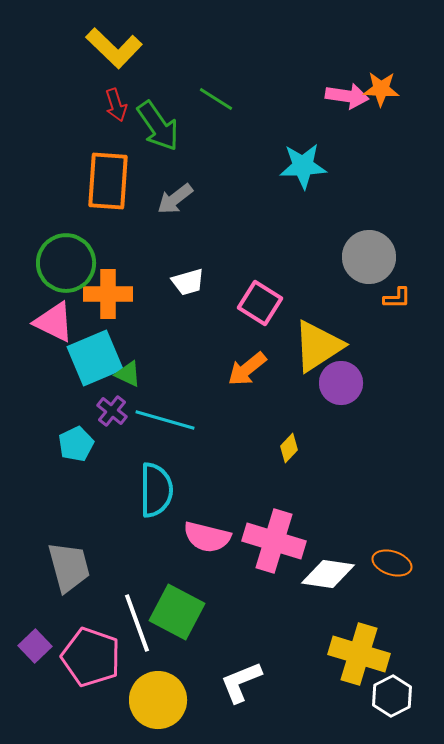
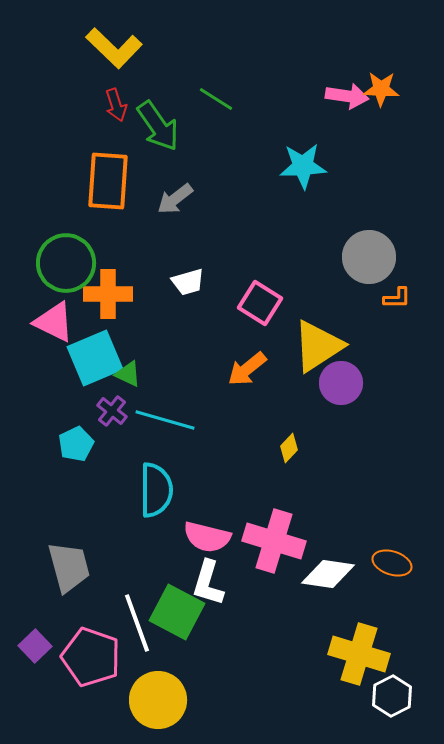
white L-shape: moved 33 px left, 99 px up; rotated 51 degrees counterclockwise
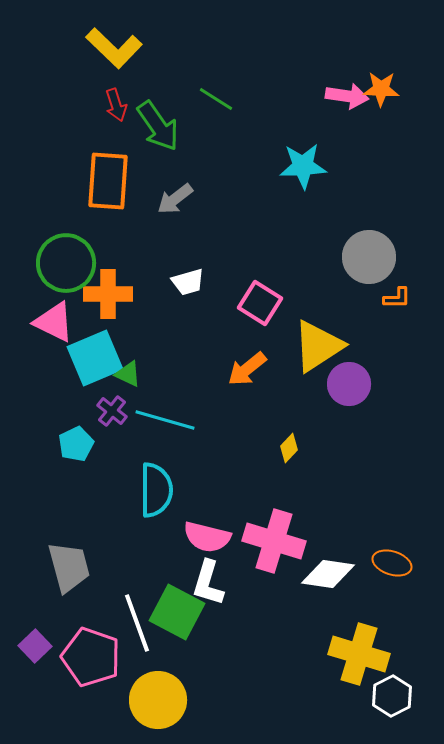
purple circle: moved 8 px right, 1 px down
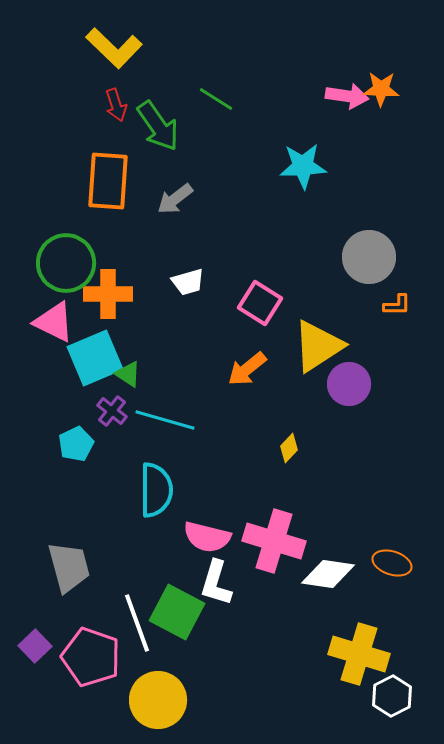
orange L-shape: moved 7 px down
green triangle: rotated 8 degrees clockwise
white L-shape: moved 8 px right
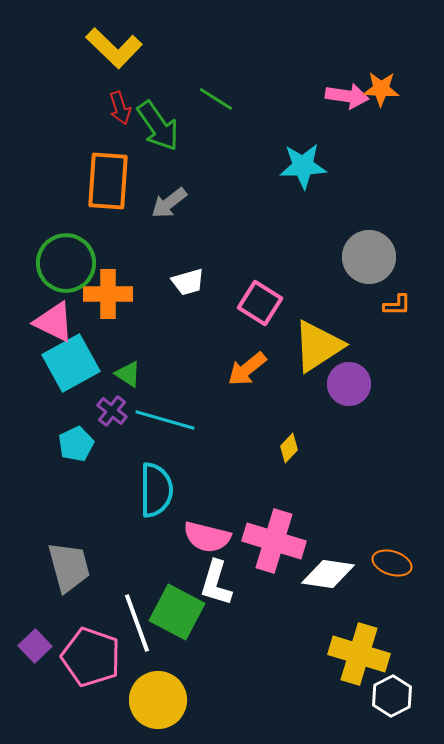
red arrow: moved 4 px right, 3 px down
gray arrow: moved 6 px left, 4 px down
cyan square: moved 24 px left, 5 px down; rotated 6 degrees counterclockwise
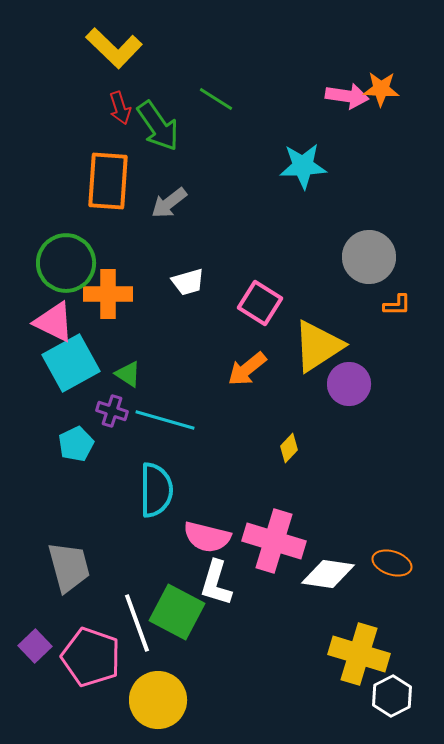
purple cross: rotated 20 degrees counterclockwise
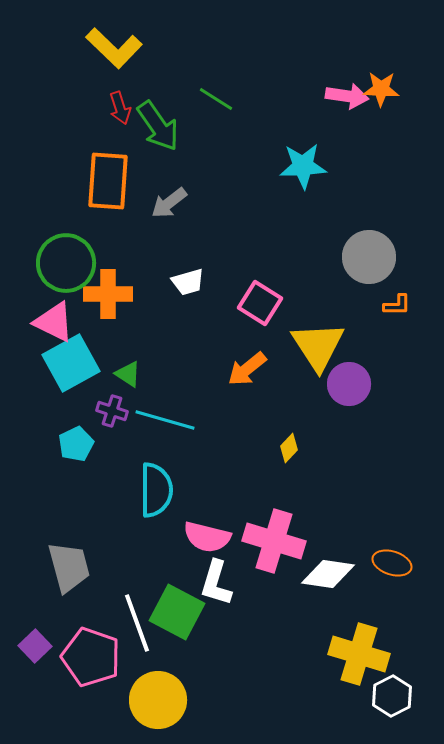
yellow triangle: rotated 30 degrees counterclockwise
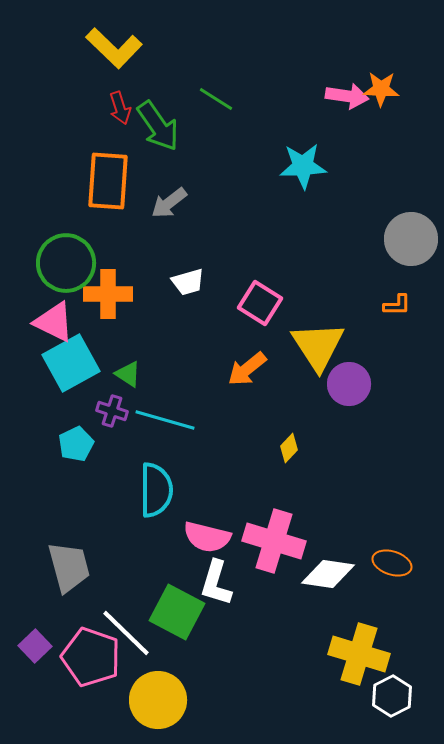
gray circle: moved 42 px right, 18 px up
white line: moved 11 px left, 10 px down; rotated 26 degrees counterclockwise
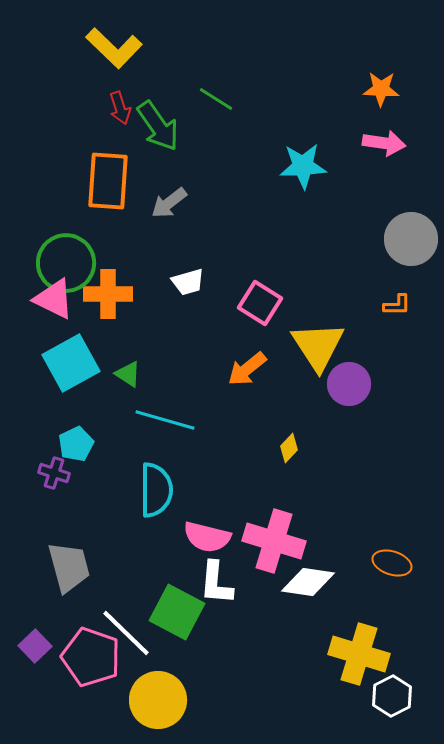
pink arrow: moved 37 px right, 47 px down
pink triangle: moved 23 px up
purple cross: moved 58 px left, 62 px down
white diamond: moved 20 px left, 8 px down
white L-shape: rotated 12 degrees counterclockwise
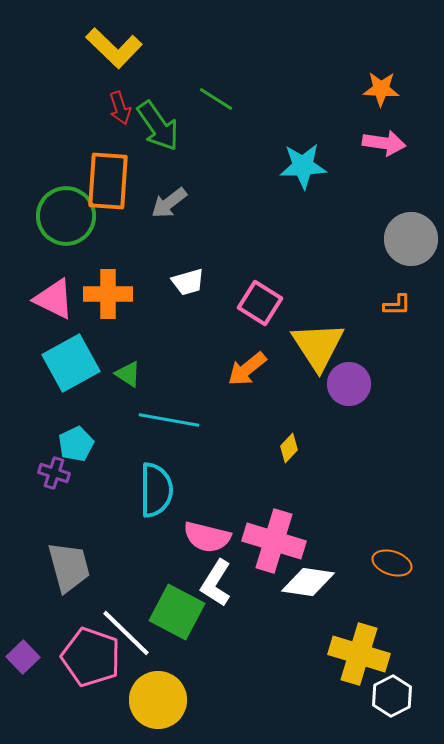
green circle: moved 47 px up
cyan line: moved 4 px right; rotated 6 degrees counterclockwise
white L-shape: rotated 27 degrees clockwise
purple square: moved 12 px left, 11 px down
